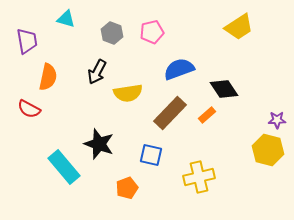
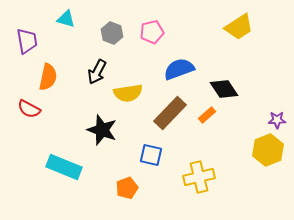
black star: moved 3 px right, 14 px up
yellow hexagon: rotated 24 degrees clockwise
cyan rectangle: rotated 28 degrees counterclockwise
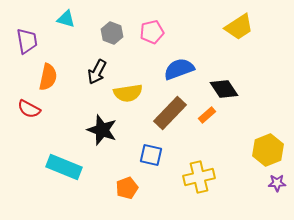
purple star: moved 63 px down
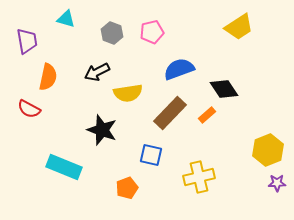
black arrow: rotated 35 degrees clockwise
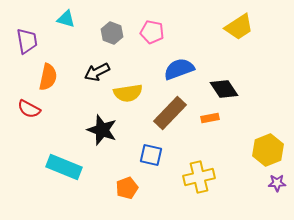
pink pentagon: rotated 25 degrees clockwise
orange rectangle: moved 3 px right, 3 px down; rotated 30 degrees clockwise
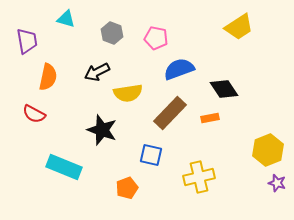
pink pentagon: moved 4 px right, 6 px down
red semicircle: moved 5 px right, 5 px down
purple star: rotated 18 degrees clockwise
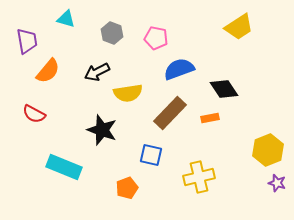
orange semicircle: moved 6 px up; rotated 28 degrees clockwise
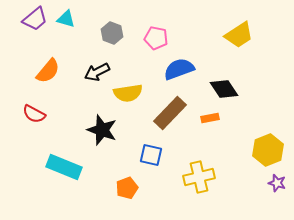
yellow trapezoid: moved 8 px down
purple trapezoid: moved 8 px right, 22 px up; rotated 60 degrees clockwise
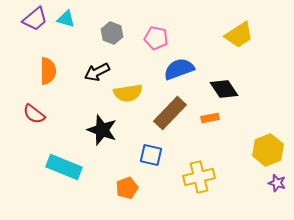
orange semicircle: rotated 40 degrees counterclockwise
red semicircle: rotated 10 degrees clockwise
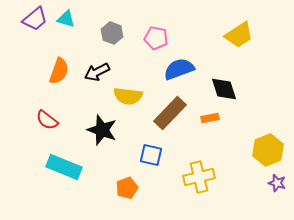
orange semicircle: moved 11 px right; rotated 20 degrees clockwise
black diamond: rotated 16 degrees clockwise
yellow semicircle: moved 3 px down; rotated 16 degrees clockwise
red semicircle: moved 13 px right, 6 px down
